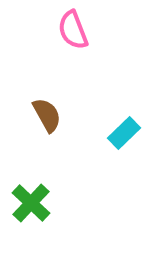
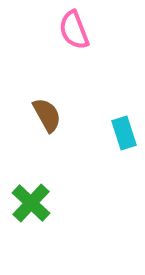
pink semicircle: moved 1 px right
cyan rectangle: rotated 64 degrees counterclockwise
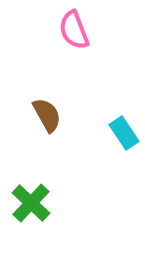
cyan rectangle: rotated 16 degrees counterclockwise
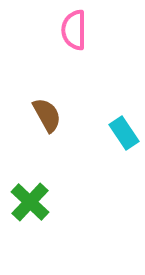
pink semicircle: rotated 21 degrees clockwise
green cross: moved 1 px left, 1 px up
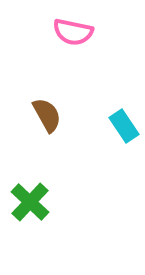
pink semicircle: moved 1 px left, 2 px down; rotated 78 degrees counterclockwise
cyan rectangle: moved 7 px up
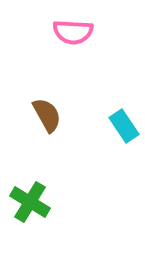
pink semicircle: rotated 9 degrees counterclockwise
green cross: rotated 12 degrees counterclockwise
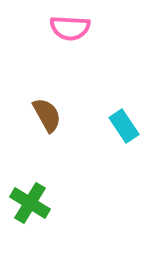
pink semicircle: moved 3 px left, 4 px up
green cross: moved 1 px down
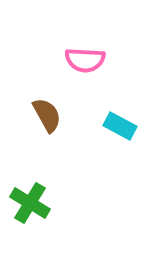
pink semicircle: moved 15 px right, 32 px down
cyan rectangle: moved 4 px left; rotated 28 degrees counterclockwise
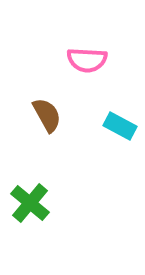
pink semicircle: moved 2 px right
green cross: rotated 9 degrees clockwise
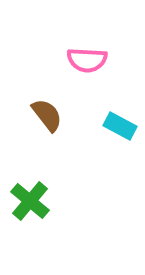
brown semicircle: rotated 9 degrees counterclockwise
green cross: moved 2 px up
